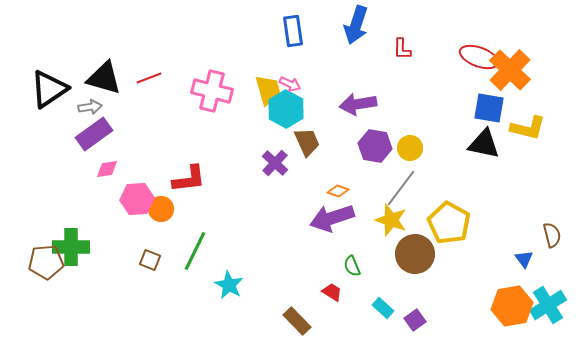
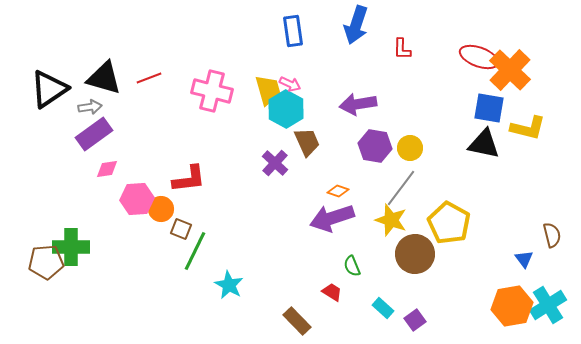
brown square at (150, 260): moved 31 px right, 31 px up
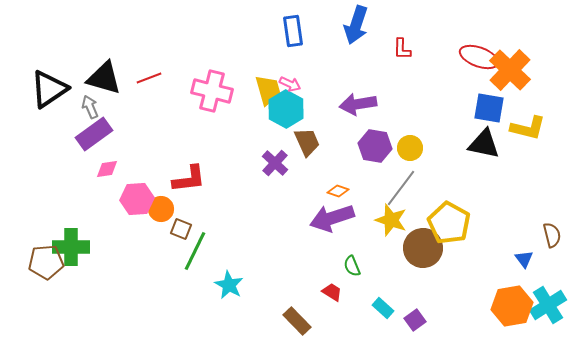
gray arrow at (90, 107): rotated 105 degrees counterclockwise
brown circle at (415, 254): moved 8 px right, 6 px up
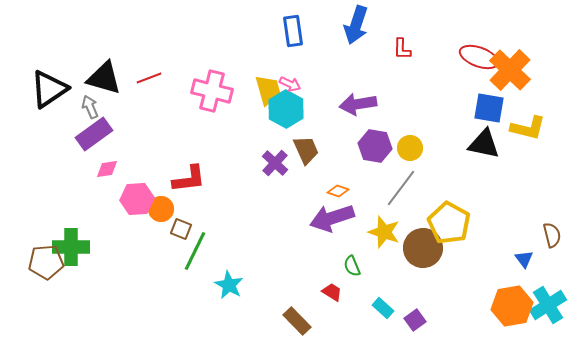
brown trapezoid at (307, 142): moved 1 px left, 8 px down
yellow star at (391, 220): moved 7 px left, 12 px down
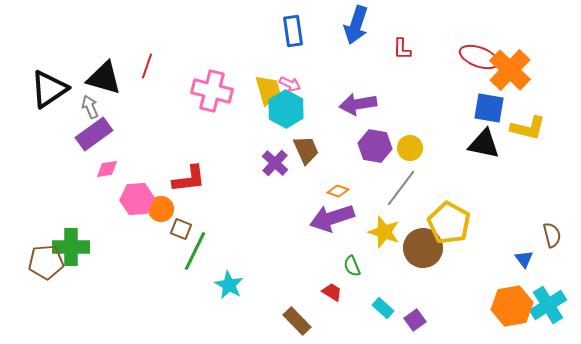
red line at (149, 78): moved 2 px left, 12 px up; rotated 50 degrees counterclockwise
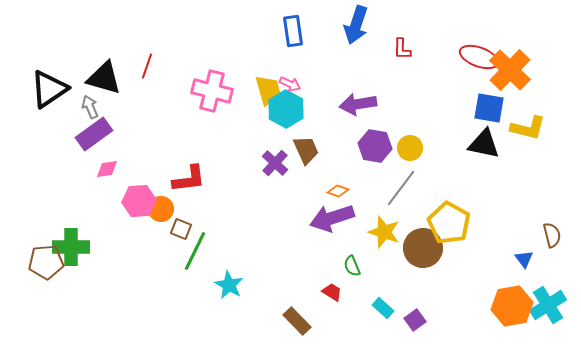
pink hexagon at (137, 199): moved 2 px right, 2 px down
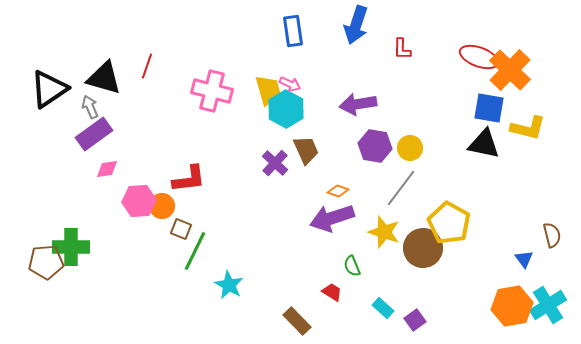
orange circle at (161, 209): moved 1 px right, 3 px up
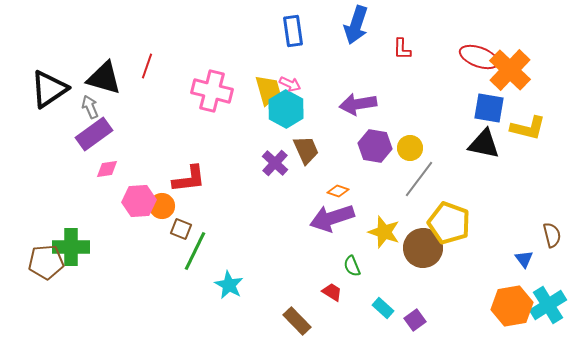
gray line at (401, 188): moved 18 px right, 9 px up
yellow pentagon at (449, 223): rotated 9 degrees counterclockwise
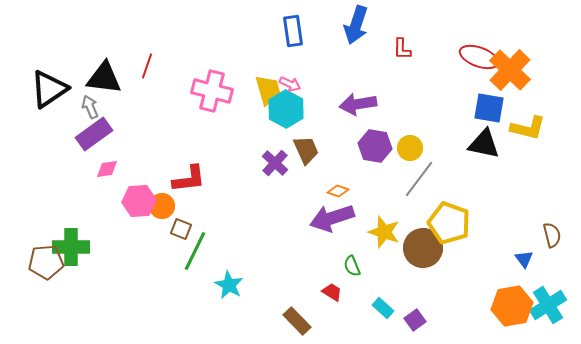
black triangle at (104, 78): rotated 9 degrees counterclockwise
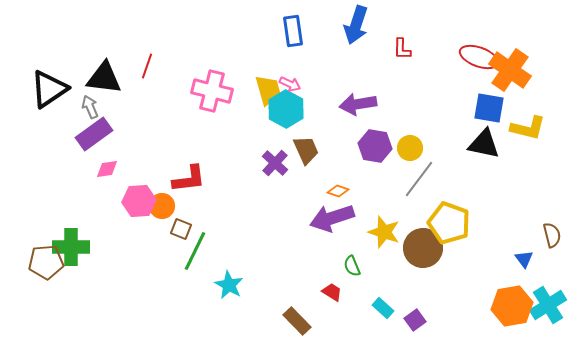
orange cross at (510, 70): rotated 9 degrees counterclockwise
